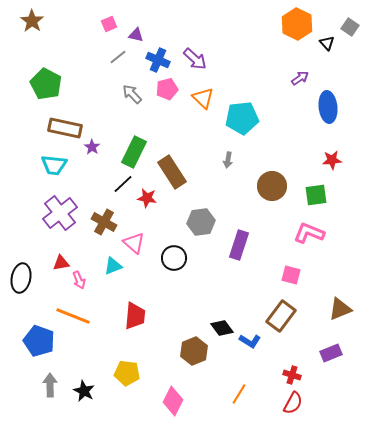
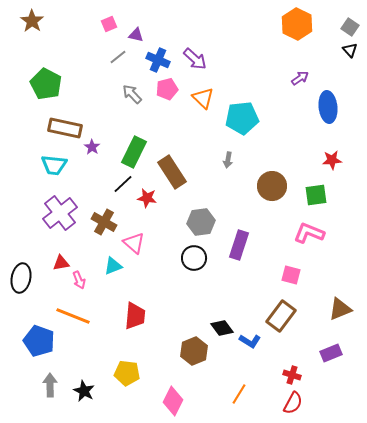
black triangle at (327, 43): moved 23 px right, 7 px down
black circle at (174, 258): moved 20 px right
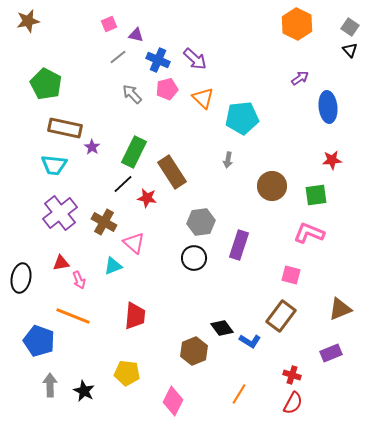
brown star at (32, 21): moved 4 px left; rotated 25 degrees clockwise
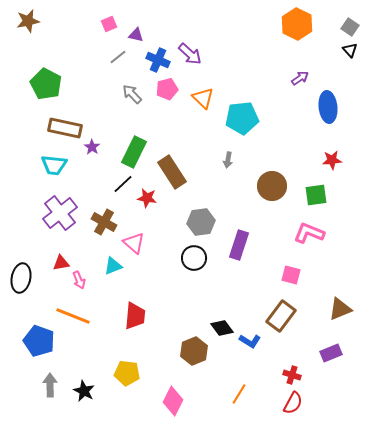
purple arrow at (195, 59): moved 5 px left, 5 px up
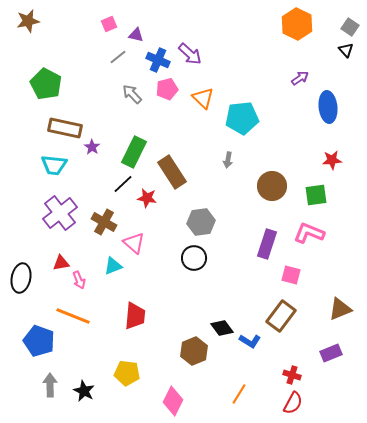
black triangle at (350, 50): moved 4 px left
purple rectangle at (239, 245): moved 28 px right, 1 px up
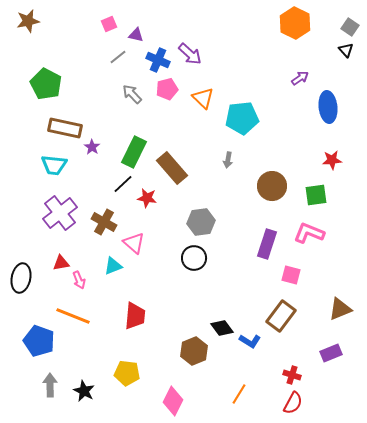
orange hexagon at (297, 24): moved 2 px left, 1 px up
brown rectangle at (172, 172): moved 4 px up; rotated 8 degrees counterclockwise
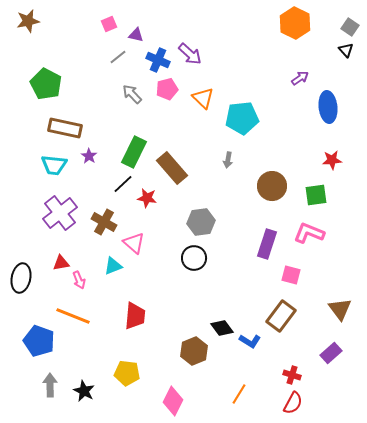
purple star at (92, 147): moved 3 px left, 9 px down
brown triangle at (340, 309): rotated 45 degrees counterclockwise
purple rectangle at (331, 353): rotated 20 degrees counterclockwise
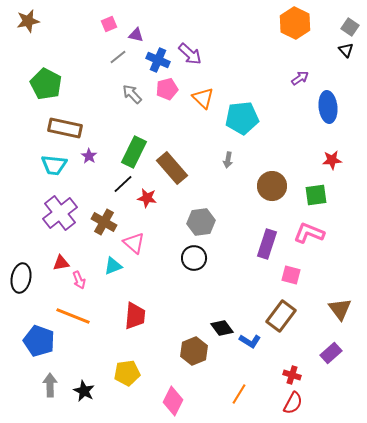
yellow pentagon at (127, 373): rotated 15 degrees counterclockwise
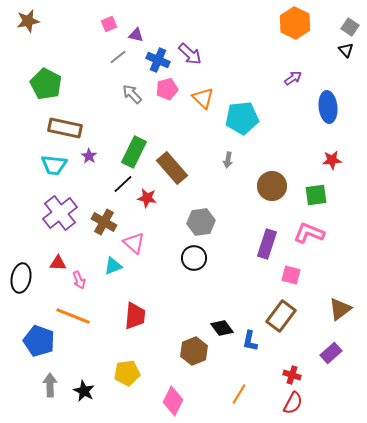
purple arrow at (300, 78): moved 7 px left
red triangle at (61, 263): moved 3 px left; rotated 12 degrees clockwise
brown triangle at (340, 309): rotated 30 degrees clockwise
blue L-shape at (250, 341): rotated 70 degrees clockwise
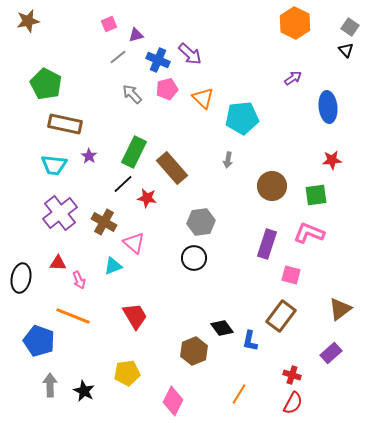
purple triangle at (136, 35): rotated 28 degrees counterclockwise
brown rectangle at (65, 128): moved 4 px up
red trapezoid at (135, 316): rotated 36 degrees counterclockwise
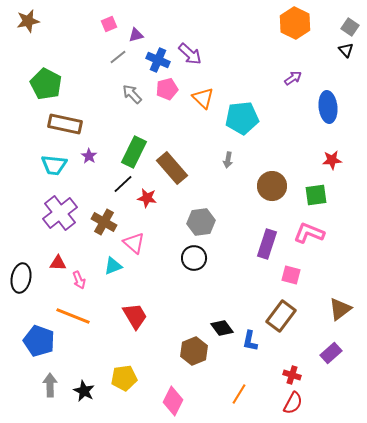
yellow pentagon at (127, 373): moved 3 px left, 5 px down
